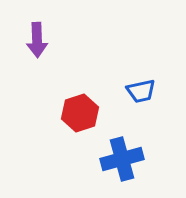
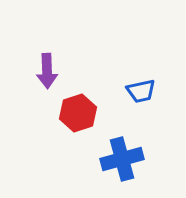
purple arrow: moved 10 px right, 31 px down
red hexagon: moved 2 px left
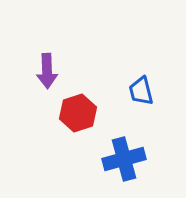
blue trapezoid: rotated 88 degrees clockwise
blue cross: moved 2 px right
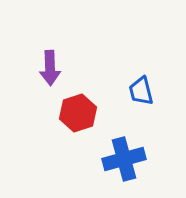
purple arrow: moved 3 px right, 3 px up
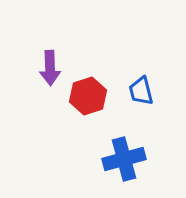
red hexagon: moved 10 px right, 17 px up
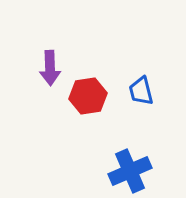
red hexagon: rotated 9 degrees clockwise
blue cross: moved 6 px right, 12 px down; rotated 9 degrees counterclockwise
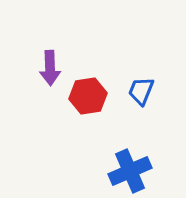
blue trapezoid: rotated 36 degrees clockwise
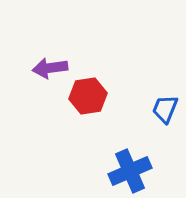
purple arrow: rotated 84 degrees clockwise
blue trapezoid: moved 24 px right, 18 px down
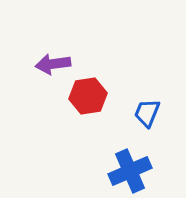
purple arrow: moved 3 px right, 4 px up
blue trapezoid: moved 18 px left, 4 px down
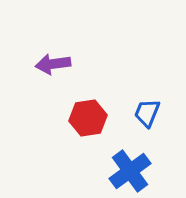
red hexagon: moved 22 px down
blue cross: rotated 12 degrees counterclockwise
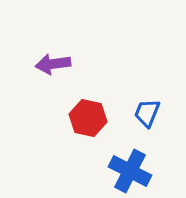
red hexagon: rotated 21 degrees clockwise
blue cross: rotated 27 degrees counterclockwise
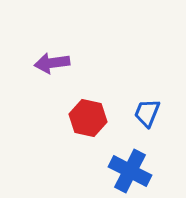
purple arrow: moved 1 px left, 1 px up
